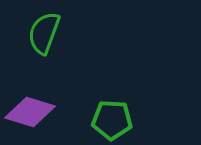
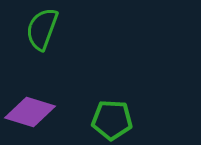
green semicircle: moved 2 px left, 4 px up
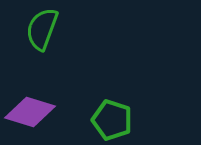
green pentagon: rotated 15 degrees clockwise
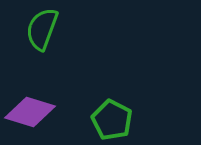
green pentagon: rotated 9 degrees clockwise
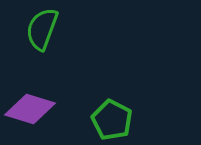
purple diamond: moved 3 px up
